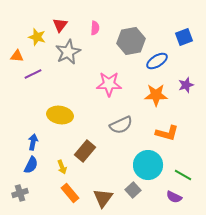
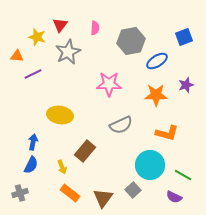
cyan circle: moved 2 px right
orange rectangle: rotated 12 degrees counterclockwise
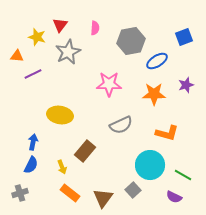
orange star: moved 2 px left, 1 px up
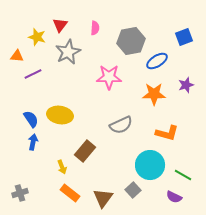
pink star: moved 7 px up
blue semicircle: moved 46 px up; rotated 60 degrees counterclockwise
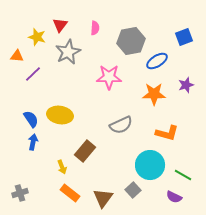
purple line: rotated 18 degrees counterclockwise
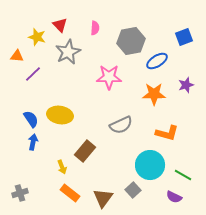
red triangle: rotated 21 degrees counterclockwise
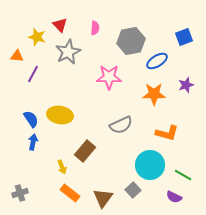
purple line: rotated 18 degrees counterclockwise
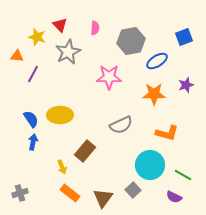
yellow ellipse: rotated 10 degrees counterclockwise
